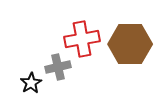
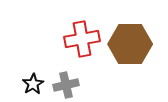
gray cross: moved 8 px right, 18 px down
black star: moved 2 px right, 1 px down
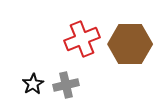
red cross: rotated 12 degrees counterclockwise
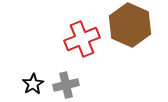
brown hexagon: moved 19 px up; rotated 24 degrees clockwise
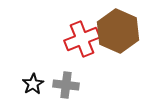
brown hexagon: moved 12 px left, 6 px down
gray cross: rotated 20 degrees clockwise
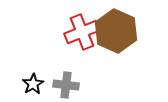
brown hexagon: moved 2 px left
red cross: moved 7 px up
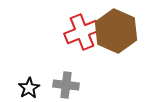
black star: moved 4 px left, 4 px down
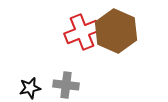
black star: moved 1 px right; rotated 20 degrees clockwise
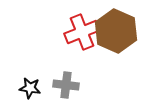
black star: rotated 20 degrees clockwise
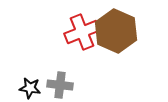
gray cross: moved 6 px left
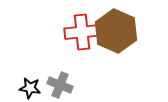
red cross: rotated 16 degrees clockwise
gray cross: rotated 15 degrees clockwise
